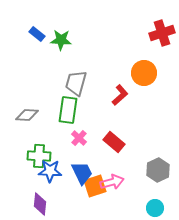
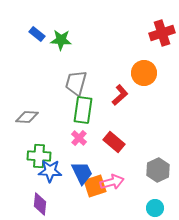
green rectangle: moved 15 px right
gray diamond: moved 2 px down
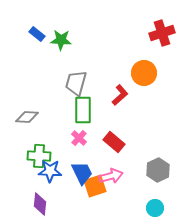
green rectangle: rotated 8 degrees counterclockwise
pink arrow: moved 1 px left, 6 px up
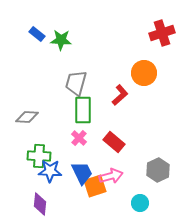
cyan circle: moved 15 px left, 5 px up
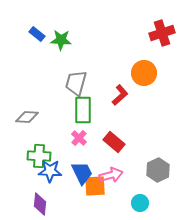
pink arrow: moved 1 px up
orange square: rotated 15 degrees clockwise
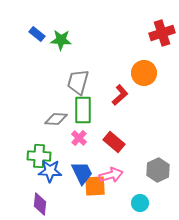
gray trapezoid: moved 2 px right, 1 px up
gray diamond: moved 29 px right, 2 px down
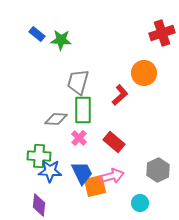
pink arrow: moved 1 px right, 1 px down
orange square: rotated 10 degrees counterclockwise
purple diamond: moved 1 px left, 1 px down
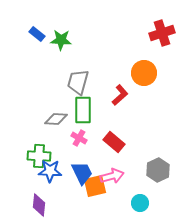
pink cross: rotated 14 degrees counterclockwise
